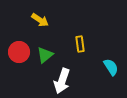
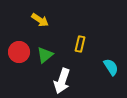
yellow rectangle: rotated 21 degrees clockwise
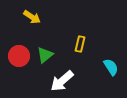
yellow arrow: moved 8 px left, 3 px up
red circle: moved 4 px down
white arrow: rotated 30 degrees clockwise
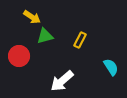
yellow rectangle: moved 4 px up; rotated 14 degrees clockwise
green triangle: moved 19 px up; rotated 24 degrees clockwise
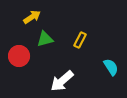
yellow arrow: rotated 66 degrees counterclockwise
green triangle: moved 3 px down
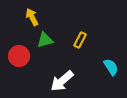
yellow arrow: rotated 84 degrees counterclockwise
green triangle: moved 1 px down
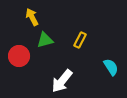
white arrow: rotated 10 degrees counterclockwise
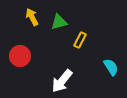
green triangle: moved 14 px right, 18 px up
red circle: moved 1 px right
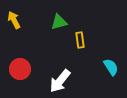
yellow arrow: moved 18 px left, 3 px down
yellow rectangle: rotated 35 degrees counterclockwise
red circle: moved 13 px down
white arrow: moved 2 px left
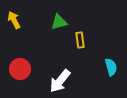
cyan semicircle: rotated 18 degrees clockwise
